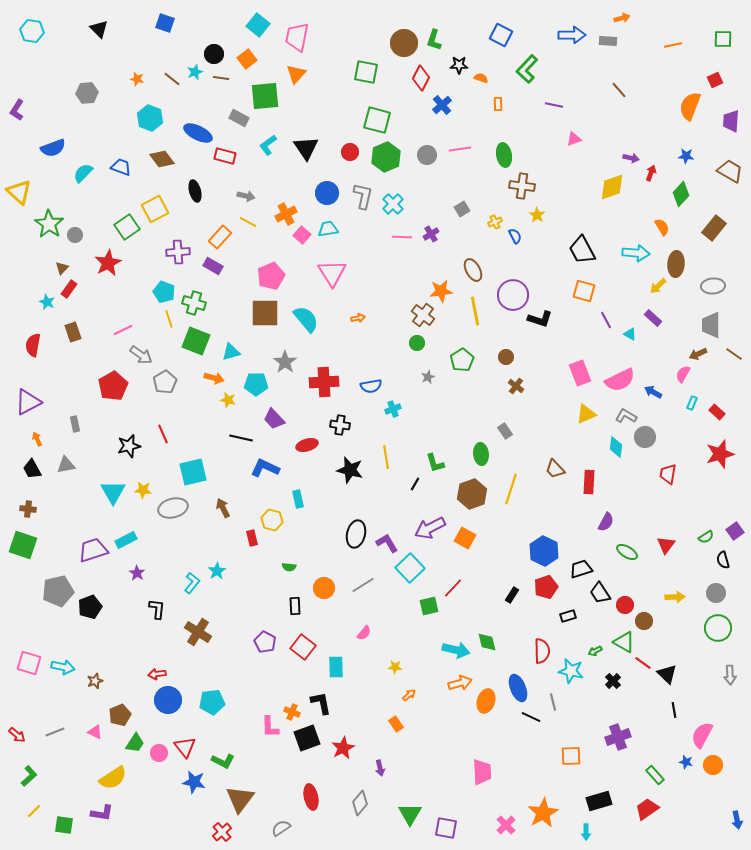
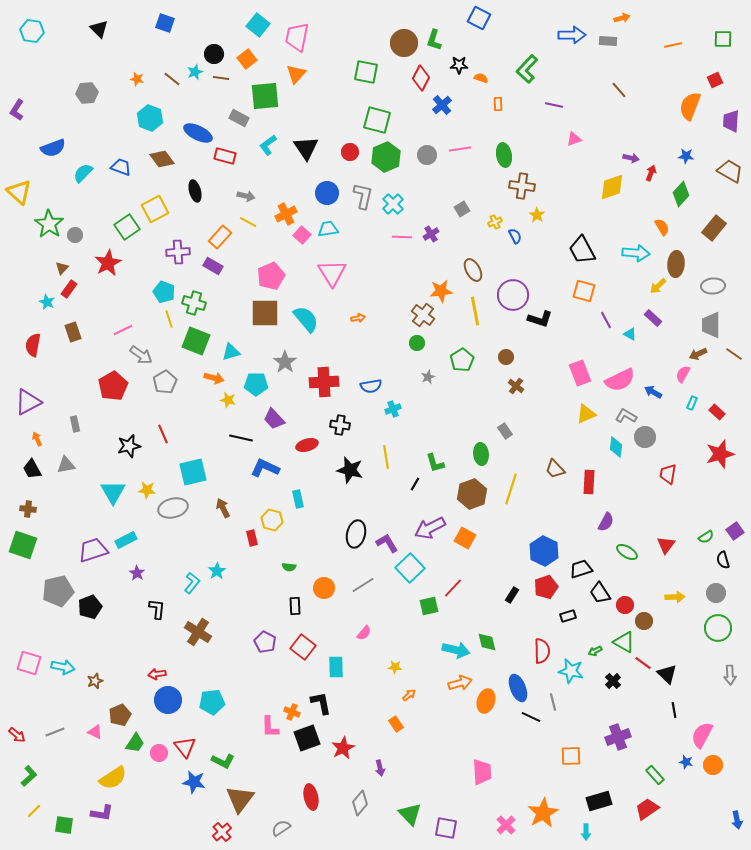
blue square at (501, 35): moved 22 px left, 17 px up
yellow star at (143, 490): moved 4 px right
green triangle at (410, 814): rotated 15 degrees counterclockwise
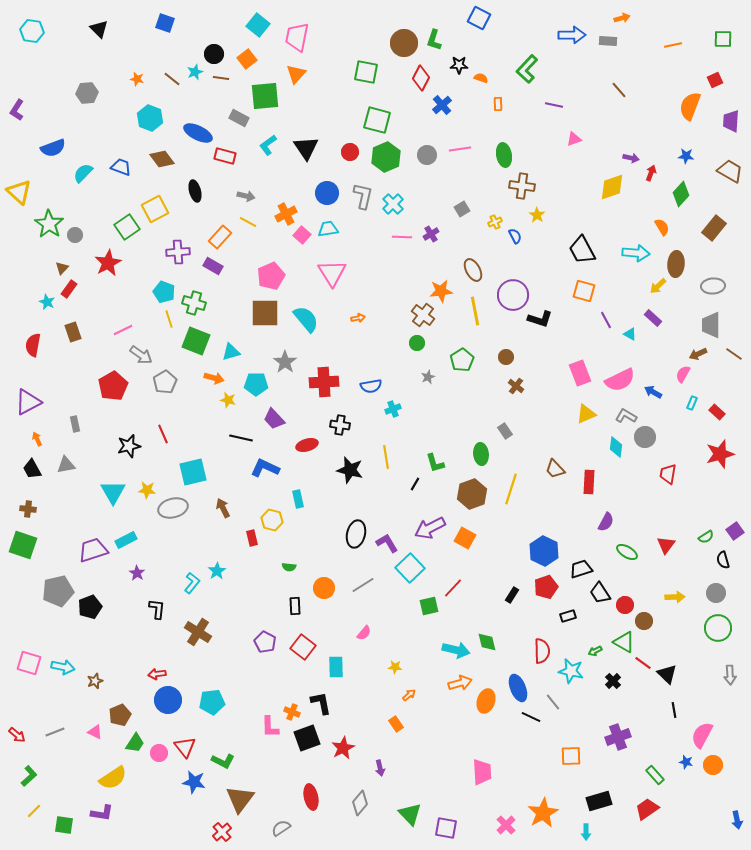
gray line at (553, 702): rotated 24 degrees counterclockwise
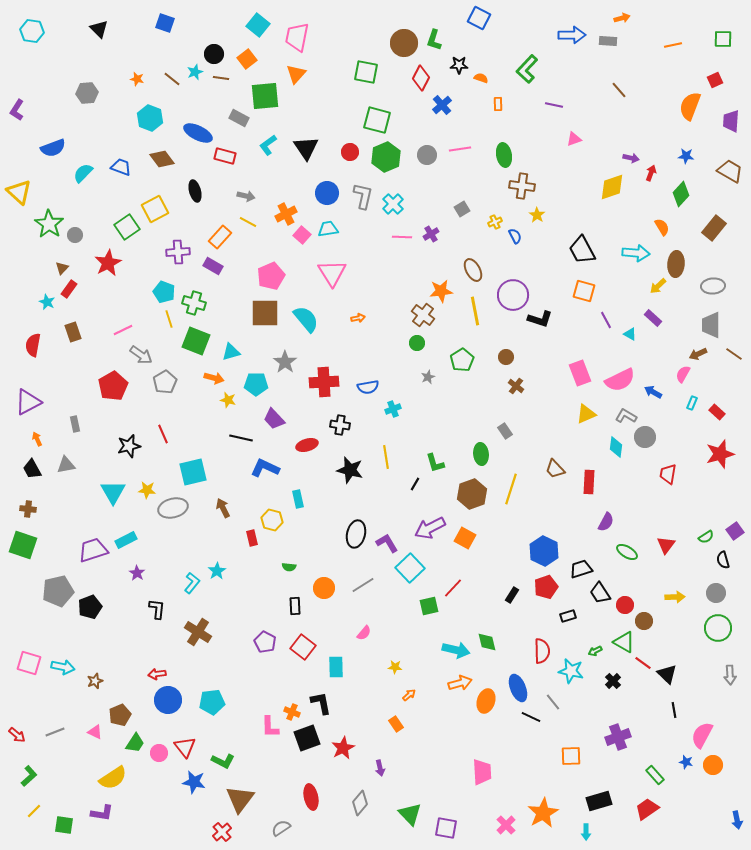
blue semicircle at (371, 386): moved 3 px left, 1 px down
